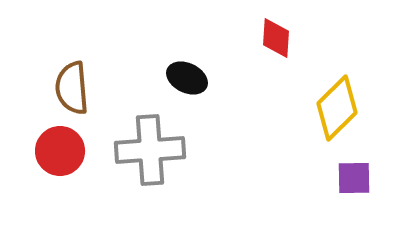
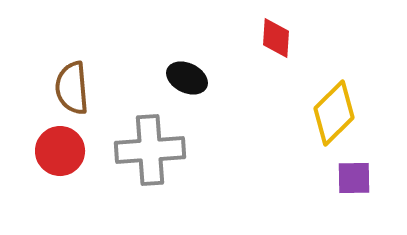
yellow diamond: moved 3 px left, 5 px down
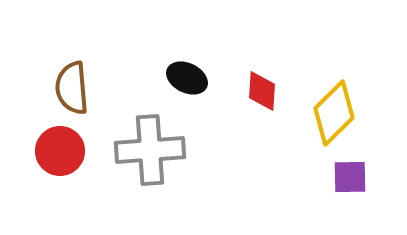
red diamond: moved 14 px left, 53 px down
purple square: moved 4 px left, 1 px up
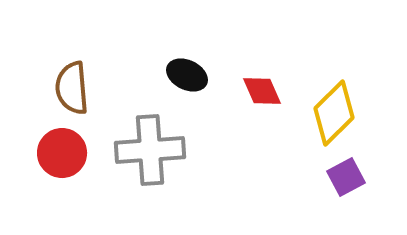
black ellipse: moved 3 px up
red diamond: rotated 27 degrees counterclockwise
red circle: moved 2 px right, 2 px down
purple square: moved 4 px left; rotated 27 degrees counterclockwise
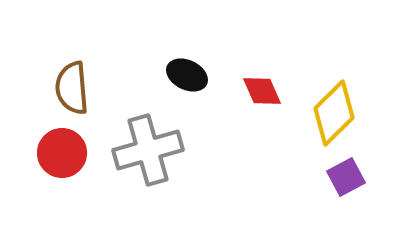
gray cross: moved 2 px left; rotated 12 degrees counterclockwise
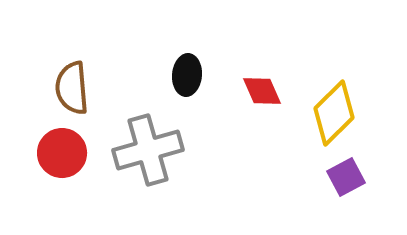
black ellipse: rotated 69 degrees clockwise
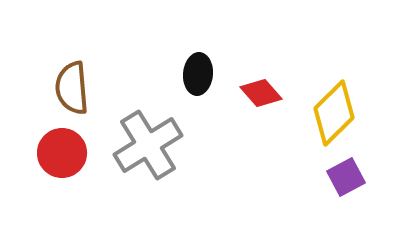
black ellipse: moved 11 px right, 1 px up
red diamond: moved 1 px left, 2 px down; rotated 18 degrees counterclockwise
gray cross: moved 5 px up; rotated 16 degrees counterclockwise
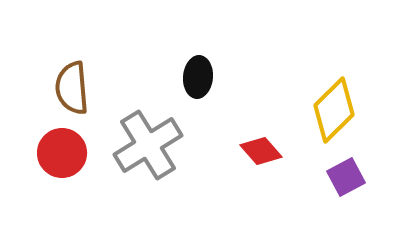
black ellipse: moved 3 px down
red diamond: moved 58 px down
yellow diamond: moved 3 px up
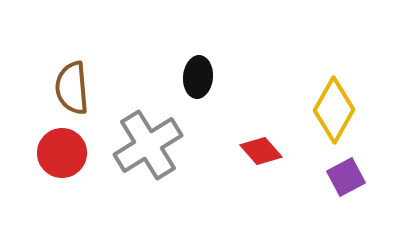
yellow diamond: rotated 16 degrees counterclockwise
